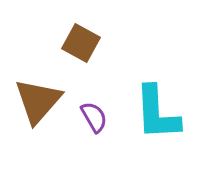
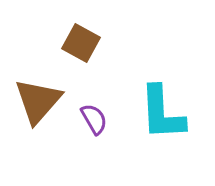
cyan L-shape: moved 5 px right
purple semicircle: moved 2 px down
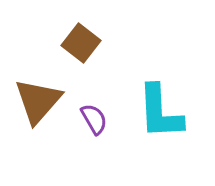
brown square: rotated 9 degrees clockwise
cyan L-shape: moved 2 px left, 1 px up
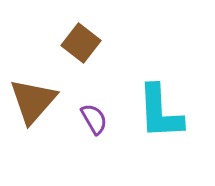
brown triangle: moved 5 px left
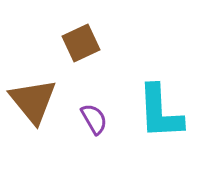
brown square: rotated 27 degrees clockwise
brown triangle: rotated 20 degrees counterclockwise
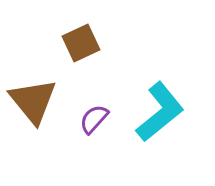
cyan L-shape: rotated 126 degrees counterclockwise
purple semicircle: rotated 108 degrees counterclockwise
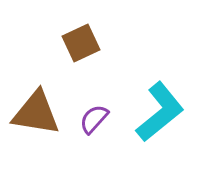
brown triangle: moved 3 px right, 12 px down; rotated 42 degrees counterclockwise
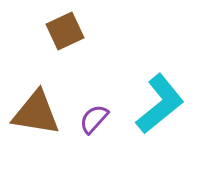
brown square: moved 16 px left, 12 px up
cyan L-shape: moved 8 px up
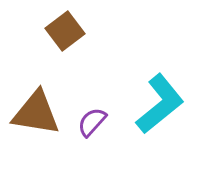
brown square: rotated 12 degrees counterclockwise
purple semicircle: moved 2 px left, 3 px down
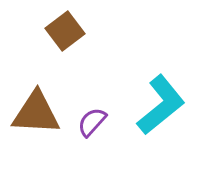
cyan L-shape: moved 1 px right, 1 px down
brown triangle: rotated 6 degrees counterclockwise
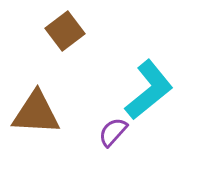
cyan L-shape: moved 12 px left, 15 px up
purple semicircle: moved 21 px right, 10 px down
